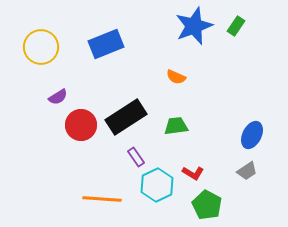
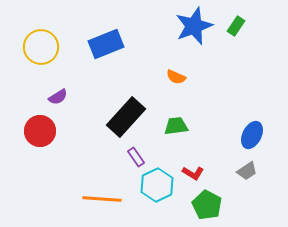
black rectangle: rotated 15 degrees counterclockwise
red circle: moved 41 px left, 6 px down
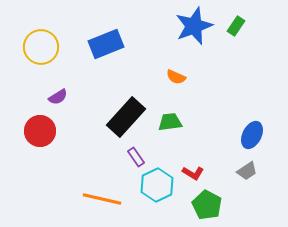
green trapezoid: moved 6 px left, 4 px up
orange line: rotated 9 degrees clockwise
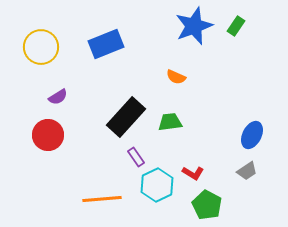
red circle: moved 8 px right, 4 px down
orange line: rotated 18 degrees counterclockwise
